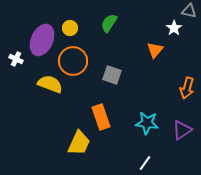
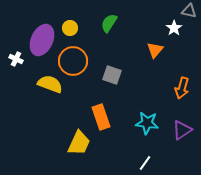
orange arrow: moved 5 px left
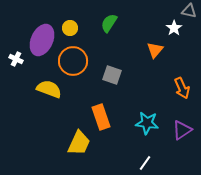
yellow semicircle: moved 1 px left, 5 px down
orange arrow: rotated 40 degrees counterclockwise
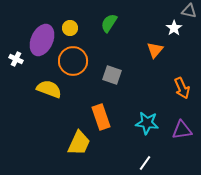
purple triangle: rotated 25 degrees clockwise
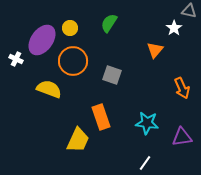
purple ellipse: rotated 12 degrees clockwise
purple triangle: moved 7 px down
yellow trapezoid: moved 1 px left, 3 px up
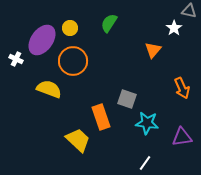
orange triangle: moved 2 px left
gray square: moved 15 px right, 24 px down
yellow trapezoid: rotated 72 degrees counterclockwise
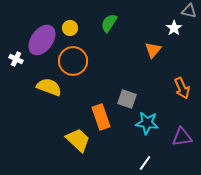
yellow semicircle: moved 2 px up
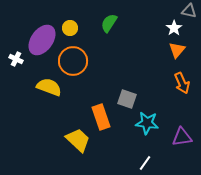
orange triangle: moved 24 px right
orange arrow: moved 5 px up
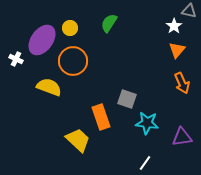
white star: moved 2 px up
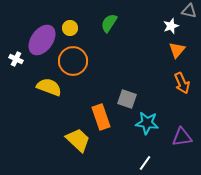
white star: moved 3 px left; rotated 14 degrees clockwise
